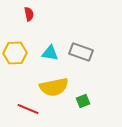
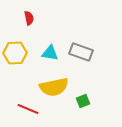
red semicircle: moved 4 px down
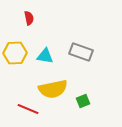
cyan triangle: moved 5 px left, 3 px down
yellow semicircle: moved 1 px left, 2 px down
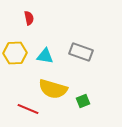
yellow semicircle: rotated 28 degrees clockwise
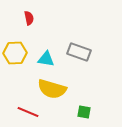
gray rectangle: moved 2 px left
cyan triangle: moved 1 px right, 3 px down
yellow semicircle: moved 1 px left
green square: moved 1 px right, 11 px down; rotated 32 degrees clockwise
red line: moved 3 px down
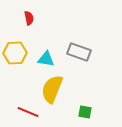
yellow semicircle: rotated 96 degrees clockwise
green square: moved 1 px right
